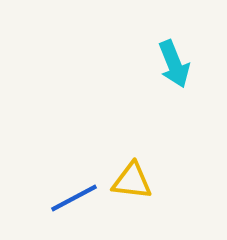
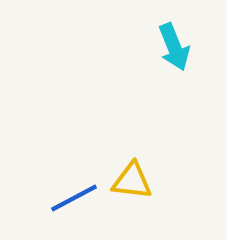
cyan arrow: moved 17 px up
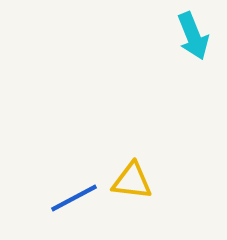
cyan arrow: moved 19 px right, 11 px up
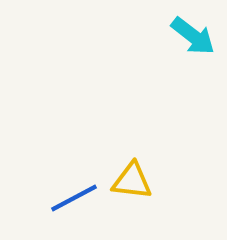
cyan arrow: rotated 30 degrees counterclockwise
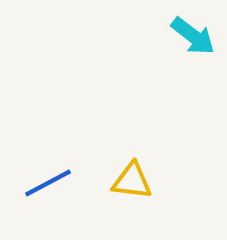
blue line: moved 26 px left, 15 px up
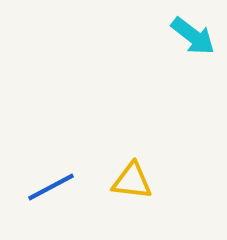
blue line: moved 3 px right, 4 px down
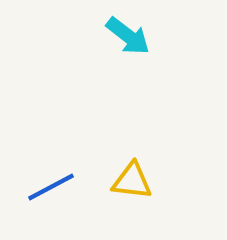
cyan arrow: moved 65 px left
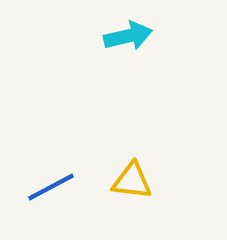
cyan arrow: rotated 51 degrees counterclockwise
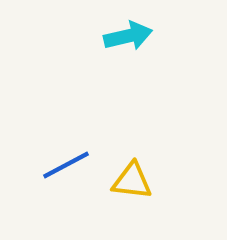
blue line: moved 15 px right, 22 px up
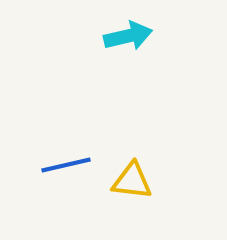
blue line: rotated 15 degrees clockwise
